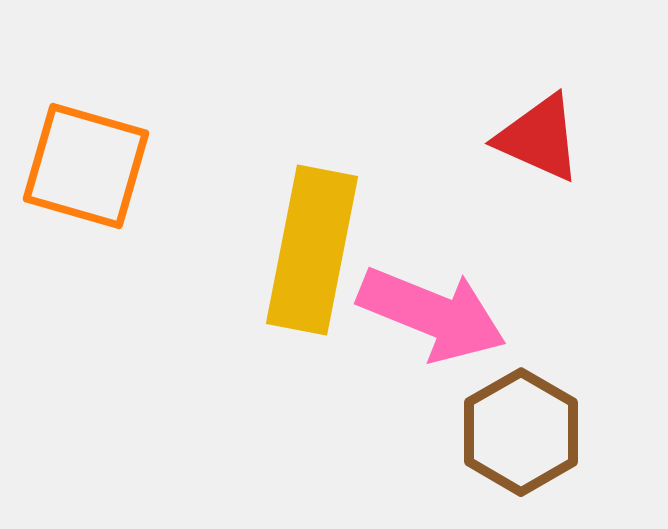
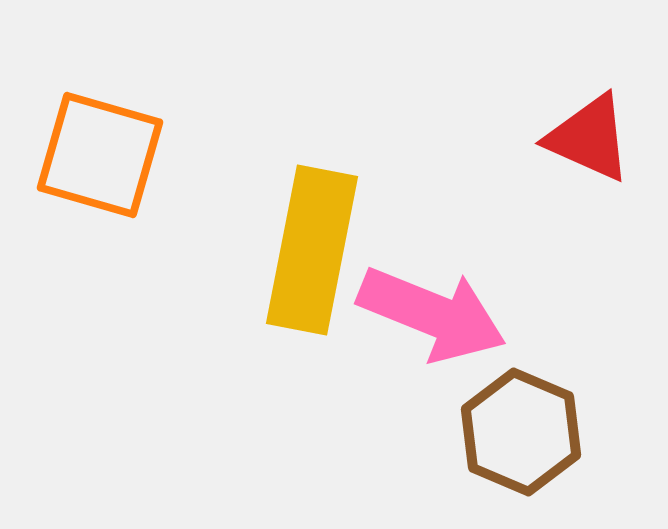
red triangle: moved 50 px right
orange square: moved 14 px right, 11 px up
brown hexagon: rotated 7 degrees counterclockwise
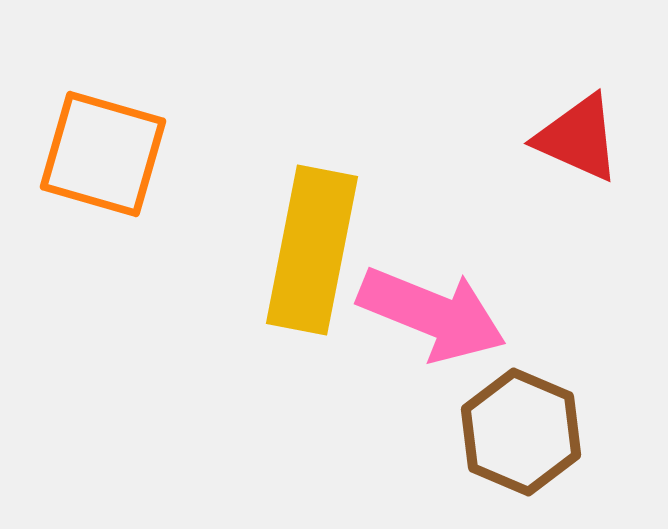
red triangle: moved 11 px left
orange square: moved 3 px right, 1 px up
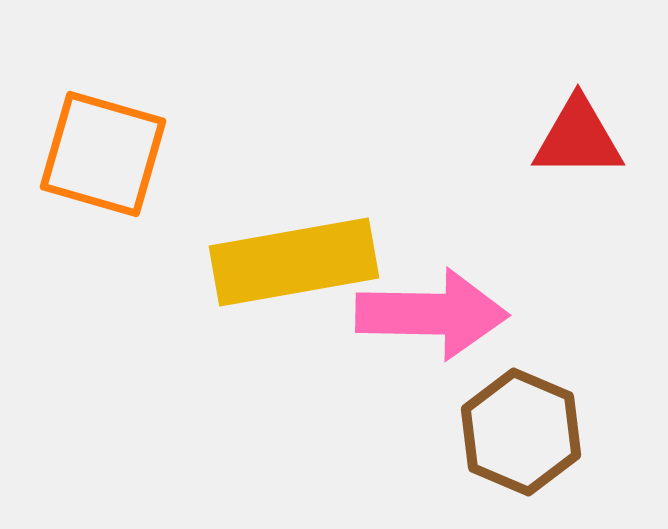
red triangle: rotated 24 degrees counterclockwise
yellow rectangle: moved 18 px left, 12 px down; rotated 69 degrees clockwise
pink arrow: rotated 21 degrees counterclockwise
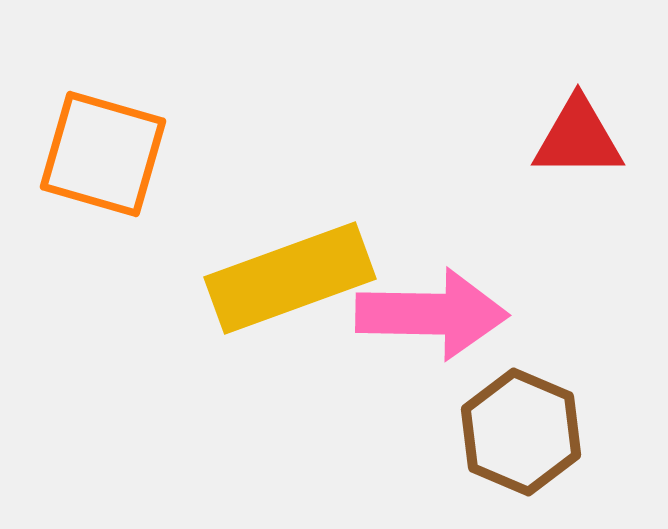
yellow rectangle: moved 4 px left, 16 px down; rotated 10 degrees counterclockwise
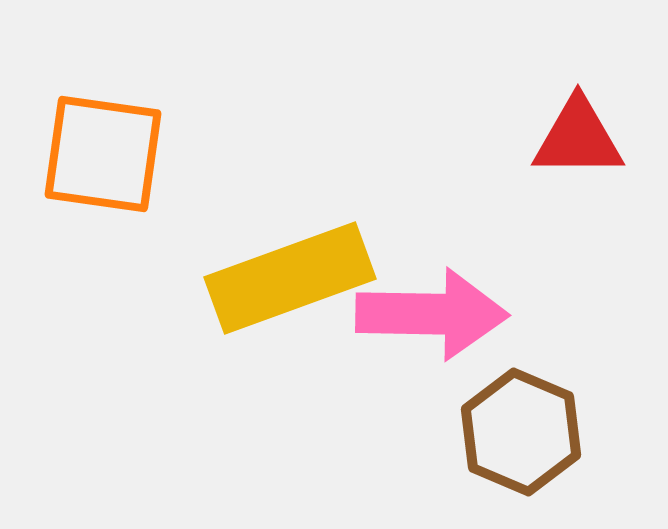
orange square: rotated 8 degrees counterclockwise
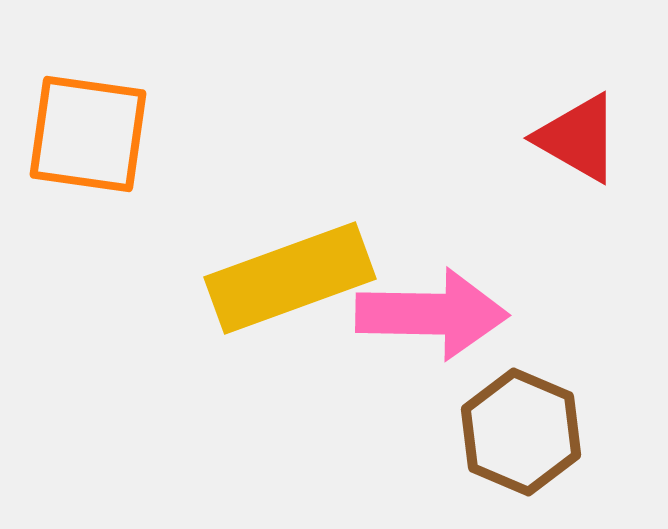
red triangle: rotated 30 degrees clockwise
orange square: moved 15 px left, 20 px up
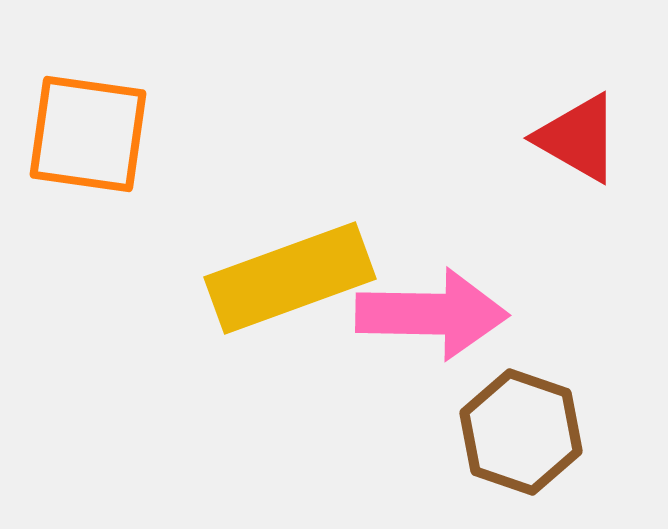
brown hexagon: rotated 4 degrees counterclockwise
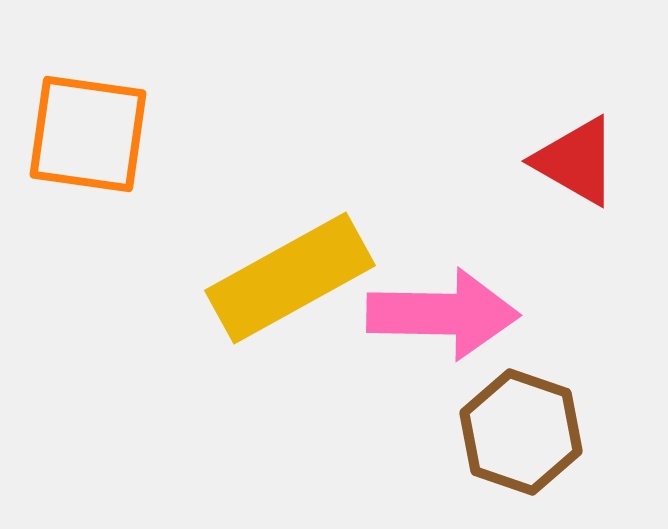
red triangle: moved 2 px left, 23 px down
yellow rectangle: rotated 9 degrees counterclockwise
pink arrow: moved 11 px right
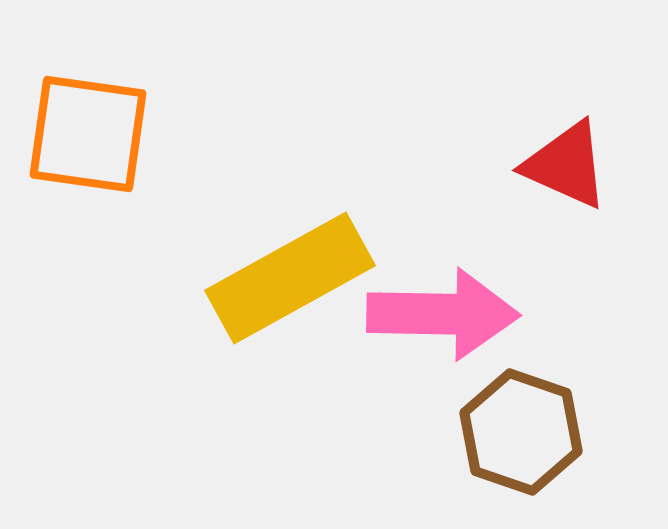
red triangle: moved 10 px left, 4 px down; rotated 6 degrees counterclockwise
